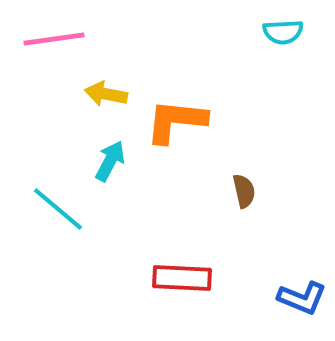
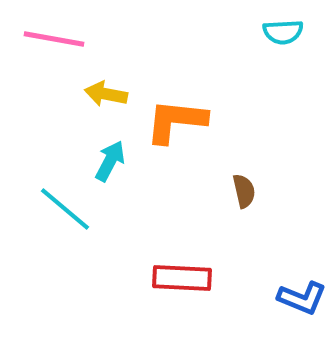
pink line: rotated 18 degrees clockwise
cyan line: moved 7 px right
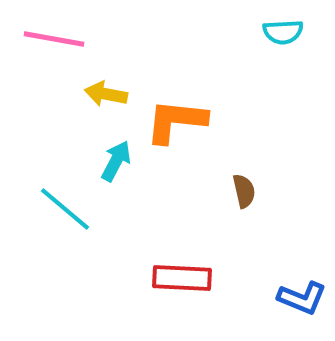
cyan arrow: moved 6 px right
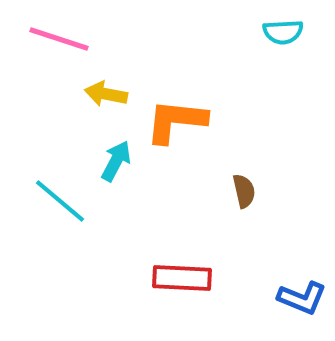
pink line: moved 5 px right; rotated 8 degrees clockwise
cyan line: moved 5 px left, 8 px up
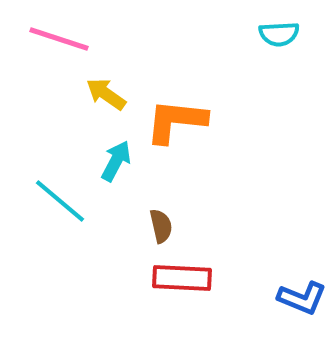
cyan semicircle: moved 4 px left, 2 px down
yellow arrow: rotated 24 degrees clockwise
brown semicircle: moved 83 px left, 35 px down
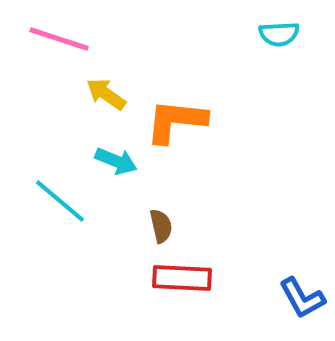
cyan arrow: rotated 84 degrees clockwise
blue L-shape: rotated 39 degrees clockwise
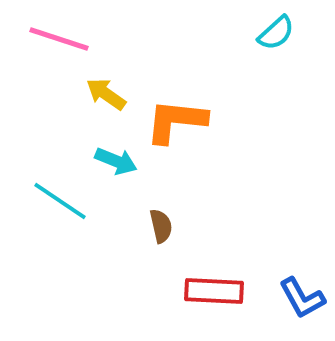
cyan semicircle: moved 3 px left, 1 px up; rotated 39 degrees counterclockwise
cyan line: rotated 6 degrees counterclockwise
red rectangle: moved 32 px right, 13 px down
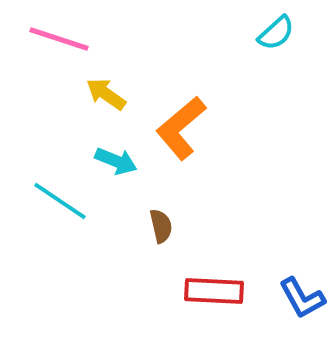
orange L-shape: moved 5 px right, 7 px down; rotated 46 degrees counterclockwise
